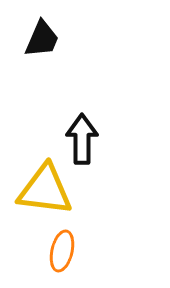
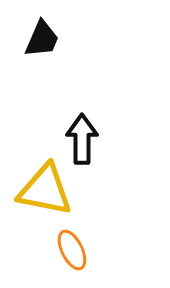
yellow triangle: rotated 4 degrees clockwise
orange ellipse: moved 10 px right, 1 px up; rotated 39 degrees counterclockwise
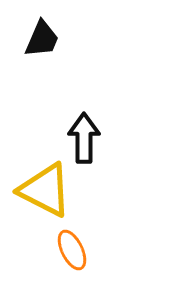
black arrow: moved 2 px right, 1 px up
yellow triangle: rotated 16 degrees clockwise
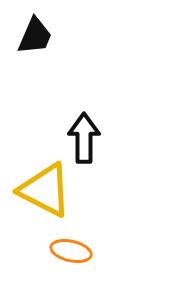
black trapezoid: moved 7 px left, 3 px up
orange ellipse: moved 1 px left, 1 px down; rotated 51 degrees counterclockwise
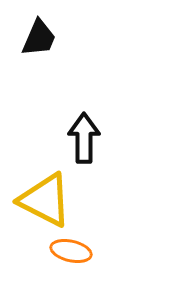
black trapezoid: moved 4 px right, 2 px down
yellow triangle: moved 10 px down
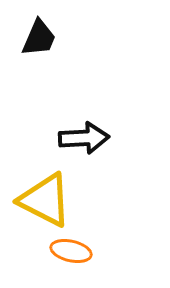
black arrow: rotated 87 degrees clockwise
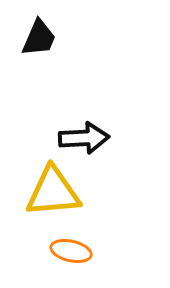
yellow triangle: moved 8 px right, 8 px up; rotated 32 degrees counterclockwise
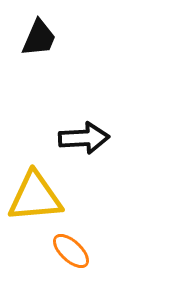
yellow triangle: moved 18 px left, 5 px down
orange ellipse: rotated 30 degrees clockwise
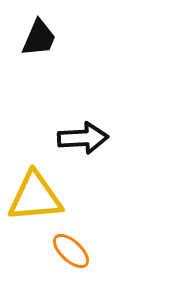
black arrow: moved 1 px left
